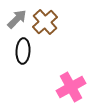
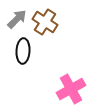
brown cross: rotated 15 degrees counterclockwise
pink cross: moved 2 px down
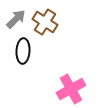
gray arrow: moved 1 px left
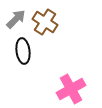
black ellipse: rotated 10 degrees counterclockwise
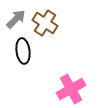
brown cross: moved 1 px down
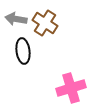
gray arrow: rotated 125 degrees counterclockwise
pink cross: moved 1 px up; rotated 12 degrees clockwise
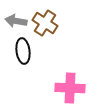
gray arrow: moved 2 px down
pink cross: moved 1 px left; rotated 20 degrees clockwise
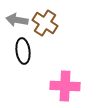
gray arrow: moved 1 px right, 1 px up
pink cross: moved 5 px left, 2 px up
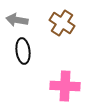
brown cross: moved 17 px right
